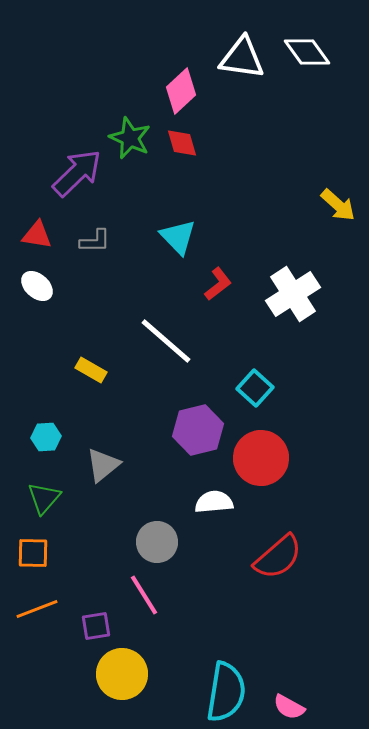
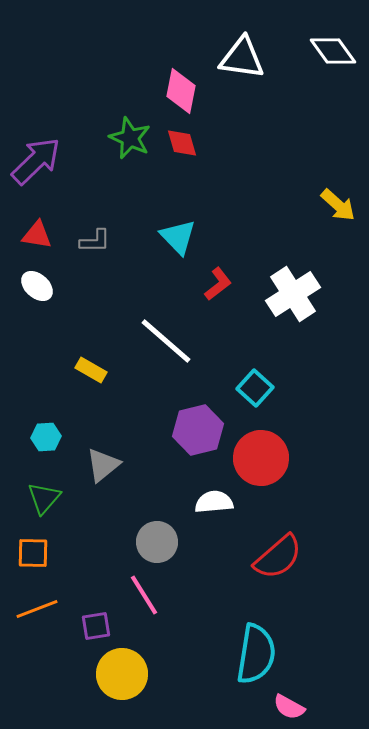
white diamond: moved 26 px right, 1 px up
pink diamond: rotated 36 degrees counterclockwise
purple arrow: moved 41 px left, 12 px up
cyan semicircle: moved 30 px right, 38 px up
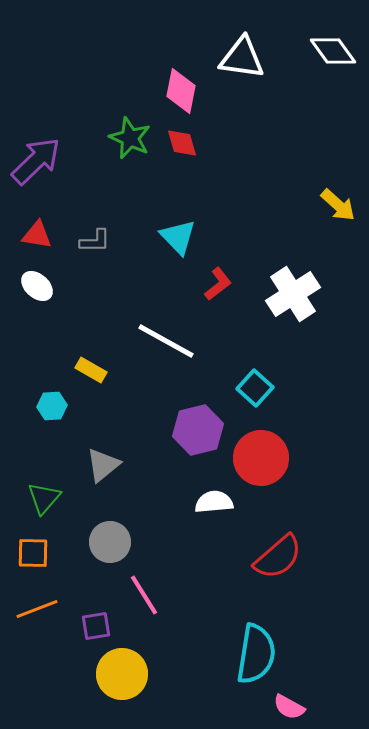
white line: rotated 12 degrees counterclockwise
cyan hexagon: moved 6 px right, 31 px up
gray circle: moved 47 px left
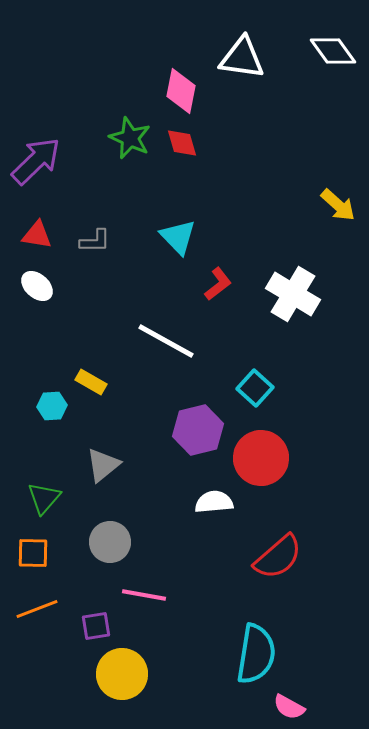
white cross: rotated 26 degrees counterclockwise
yellow rectangle: moved 12 px down
pink line: rotated 48 degrees counterclockwise
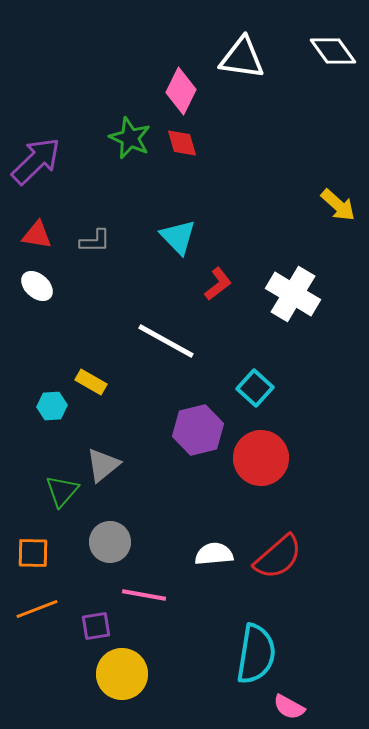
pink diamond: rotated 15 degrees clockwise
green triangle: moved 18 px right, 7 px up
white semicircle: moved 52 px down
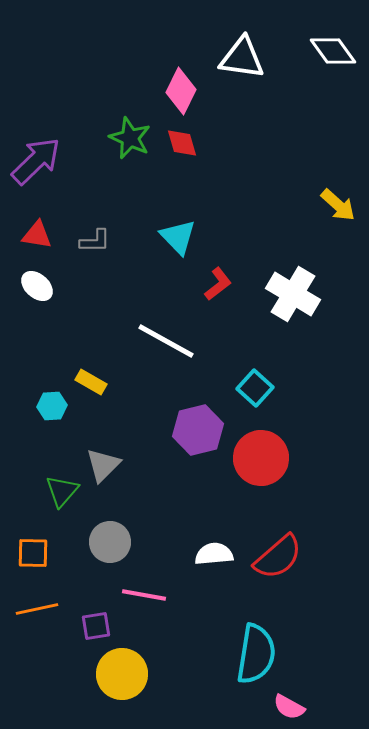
gray triangle: rotated 6 degrees counterclockwise
orange line: rotated 9 degrees clockwise
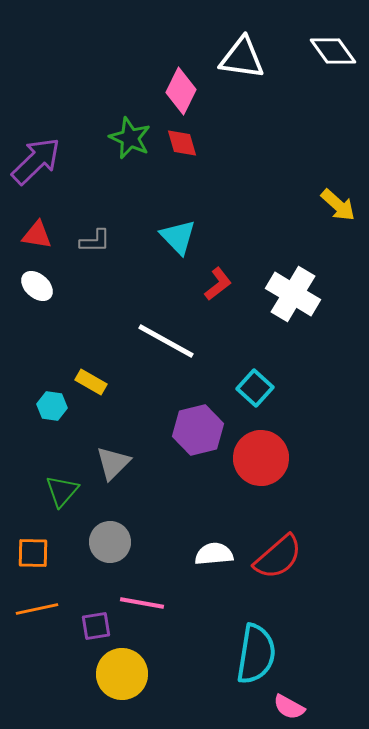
cyan hexagon: rotated 12 degrees clockwise
gray triangle: moved 10 px right, 2 px up
pink line: moved 2 px left, 8 px down
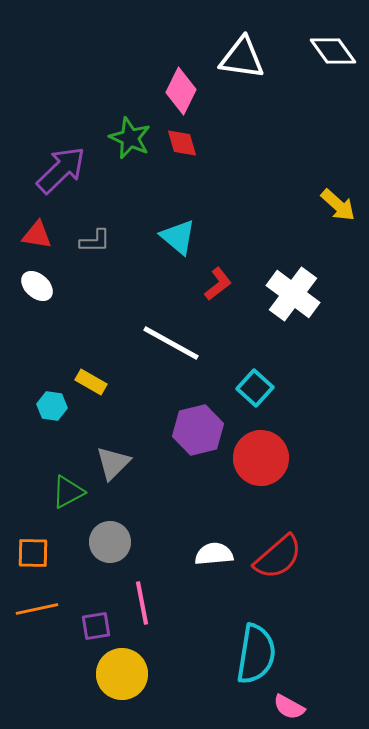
purple arrow: moved 25 px right, 9 px down
cyan triangle: rotated 6 degrees counterclockwise
white cross: rotated 6 degrees clockwise
white line: moved 5 px right, 2 px down
green triangle: moved 6 px right, 1 px down; rotated 21 degrees clockwise
pink line: rotated 69 degrees clockwise
